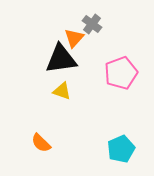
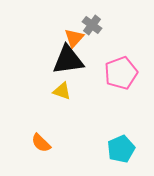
gray cross: moved 1 px down
black triangle: moved 7 px right, 1 px down
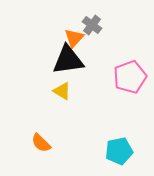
pink pentagon: moved 9 px right, 4 px down
yellow triangle: rotated 12 degrees clockwise
cyan pentagon: moved 2 px left, 2 px down; rotated 12 degrees clockwise
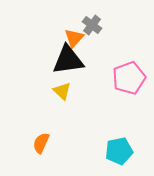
pink pentagon: moved 1 px left, 1 px down
yellow triangle: rotated 12 degrees clockwise
orange semicircle: rotated 70 degrees clockwise
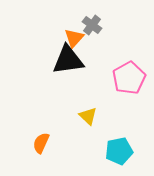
pink pentagon: rotated 8 degrees counterclockwise
yellow triangle: moved 26 px right, 25 px down
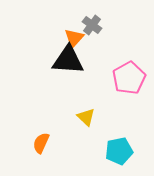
black triangle: rotated 12 degrees clockwise
yellow triangle: moved 2 px left, 1 px down
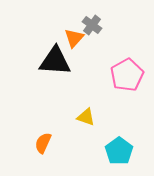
black triangle: moved 13 px left, 1 px down
pink pentagon: moved 2 px left, 3 px up
yellow triangle: rotated 24 degrees counterclockwise
orange semicircle: moved 2 px right
cyan pentagon: rotated 24 degrees counterclockwise
